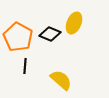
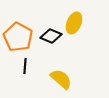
black diamond: moved 1 px right, 2 px down
yellow semicircle: moved 1 px up
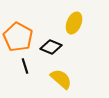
black diamond: moved 11 px down
black line: rotated 21 degrees counterclockwise
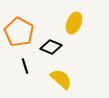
orange pentagon: moved 1 px right, 5 px up
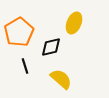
orange pentagon: rotated 12 degrees clockwise
black diamond: rotated 35 degrees counterclockwise
